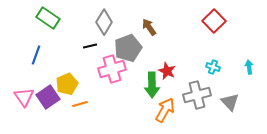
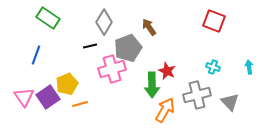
red square: rotated 25 degrees counterclockwise
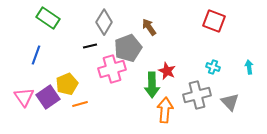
orange arrow: rotated 25 degrees counterclockwise
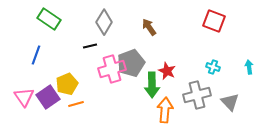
green rectangle: moved 1 px right, 1 px down
gray pentagon: moved 3 px right, 15 px down
orange line: moved 4 px left
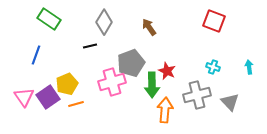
pink cross: moved 13 px down
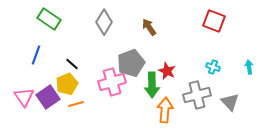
black line: moved 18 px left, 18 px down; rotated 56 degrees clockwise
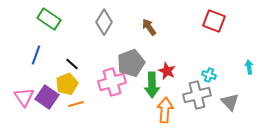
cyan cross: moved 4 px left, 8 px down
purple square: moved 1 px left; rotated 20 degrees counterclockwise
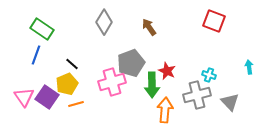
green rectangle: moved 7 px left, 10 px down
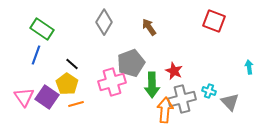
red star: moved 7 px right
cyan cross: moved 16 px down
yellow pentagon: rotated 15 degrees counterclockwise
gray cross: moved 15 px left, 4 px down
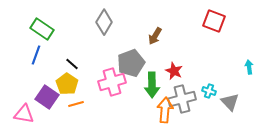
brown arrow: moved 6 px right, 9 px down; rotated 114 degrees counterclockwise
pink triangle: moved 17 px down; rotated 45 degrees counterclockwise
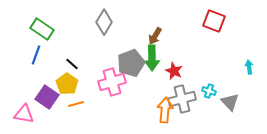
green arrow: moved 27 px up
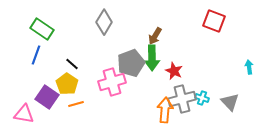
cyan cross: moved 7 px left, 7 px down
